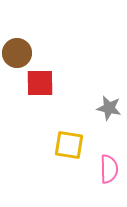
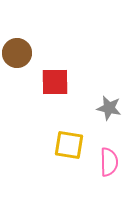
red square: moved 15 px right, 1 px up
pink semicircle: moved 7 px up
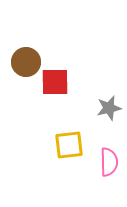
brown circle: moved 9 px right, 9 px down
gray star: rotated 25 degrees counterclockwise
yellow square: rotated 16 degrees counterclockwise
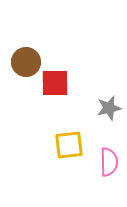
red square: moved 1 px down
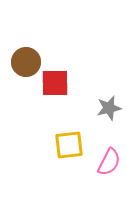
pink semicircle: rotated 28 degrees clockwise
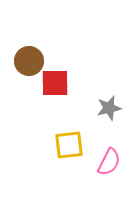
brown circle: moved 3 px right, 1 px up
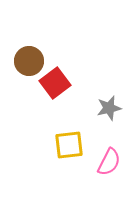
red square: rotated 36 degrees counterclockwise
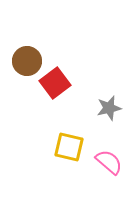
brown circle: moved 2 px left
yellow square: moved 2 px down; rotated 20 degrees clockwise
pink semicircle: rotated 76 degrees counterclockwise
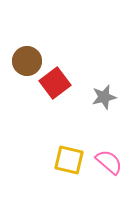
gray star: moved 5 px left, 11 px up
yellow square: moved 13 px down
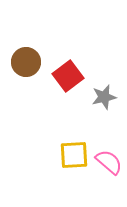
brown circle: moved 1 px left, 1 px down
red square: moved 13 px right, 7 px up
yellow square: moved 5 px right, 5 px up; rotated 16 degrees counterclockwise
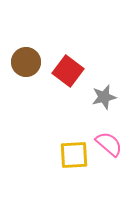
red square: moved 5 px up; rotated 16 degrees counterclockwise
pink semicircle: moved 18 px up
